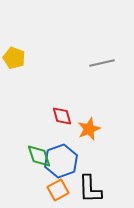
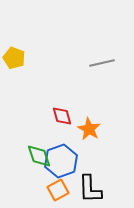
orange star: rotated 20 degrees counterclockwise
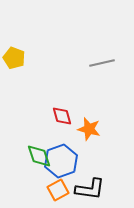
orange star: rotated 15 degrees counterclockwise
black L-shape: rotated 80 degrees counterclockwise
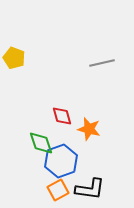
green diamond: moved 2 px right, 13 px up
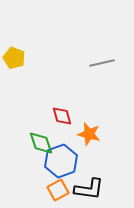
orange star: moved 5 px down
black L-shape: moved 1 px left
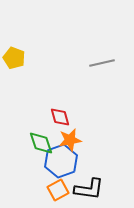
red diamond: moved 2 px left, 1 px down
orange star: moved 19 px left, 6 px down; rotated 25 degrees counterclockwise
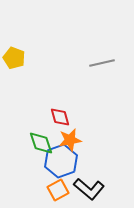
black L-shape: rotated 32 degrees clockwise
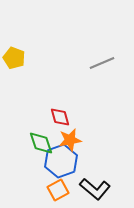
gray line: rotated 10 degrees counterclockwise
black L-shape: moved 6 px right
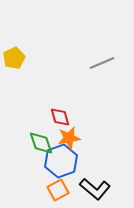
yellow pentagon: rotated 25 degrees clockwise
orange star: moved 1 px left, 2 px up
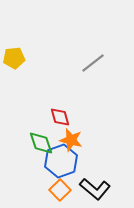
yellow pentagon: rotated 20 degrees clockwise
gray line: moved 9 px left; rotated 15 degrees counterclockwise
orange star: moved 2 px right, 2 px down; rotated 25 degrees clockwise
orange square: moved 2 px right; rotated 15 degrees counterclockwise
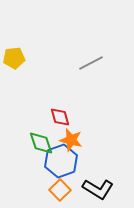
gray line: moved 2 px left; rotated 10 degrees clockwise
black L-shape: moved 3 px right; rotated 8 degrees counterclockwise
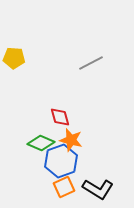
yellow pentagon: rotated 10 degrees clockwise
green diamond: rotated 48 degrees counterclockwise
orange square: moved 4 px right, 3 px up; rotated 20 degrees clockwise
